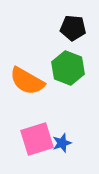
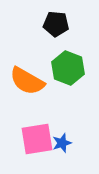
black pentagon: moved 17 px left, 4 px up
pink square: rotated 8 degrees clockwise
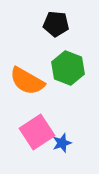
pink square: moved 7 px up; rotated 24 degrees counterclockwise
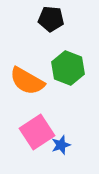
black pentagon: moved 5 px left, 5 px up
blue star: moved 1 px left, 2 px down
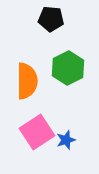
green hexagon: rotated 12 degrees clockwise
orange semicircle: rotated 120 degrees counterclockwise
blue star: moved 5 px right, 5 px up
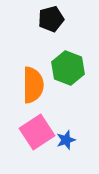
black pentagon: rotated 20 degrees counterclockwise
green hexagon: rotated 12 degrees counterclockwise
orange semicircle: moved 6 px right, 4 px down
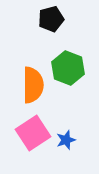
pink square: moved 4 px left, 1 px down
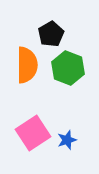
black pentagon: moved 15 px down; rotated 15 degrees counterclockwise
orange semicircle: moved 6 px left, 20 px up
blue star: moved 1 px right
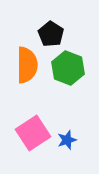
black pentagon: rotated 10 degrees counterclockwise
